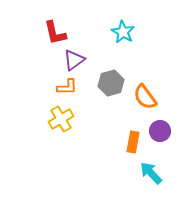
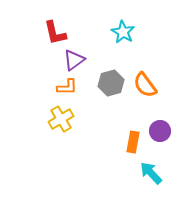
orange semicircle: moved 12 px up
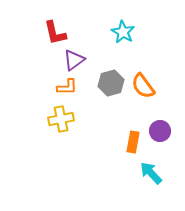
orange semicircle: moved 2 px left, 1 px down
yellow cross: rotated 20 degrees clockwise
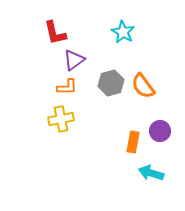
cyan arrow: rotated 30 degrees counterclockwise
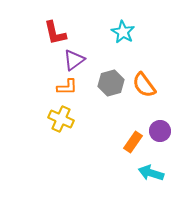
orange semicircle: moved 1 px right, 1 px up
yellow cross: rotated 35 degrees clockwise
orange rectangle: rotated 25 degrees clockwise
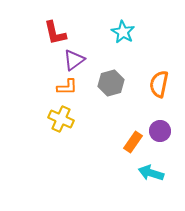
orange semicircle: moved 15 px right, 1 px up; rotated 48 degrees clockwise
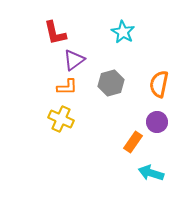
purple circle: moved 3 px left, 9 px up
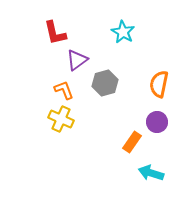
purple triangle: moved 3 px right
gray hexagon: moved 6 px left
orange L-shape: moved 3 px left, 3 px down; rotated 110 degrees counterclockwise
orange rectangle: moved 1 px left
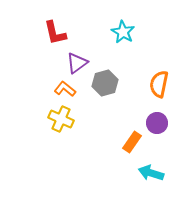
purple triangle: moved 3 px down
orange L-shape: moved 1 px right, 1 px up; rotated 30 degrees counterclockwise
purple circle: moved 1 px down
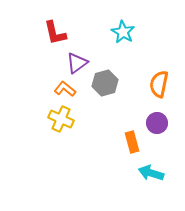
orange rectangle: rotated 50 degrees counterclockwise
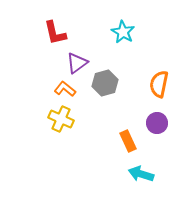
orange rectangle: moved 4 px left, 1 px up; rotated 10 degrees counterclockwise
cyan arrow: moved 10 px left, 1 px down
